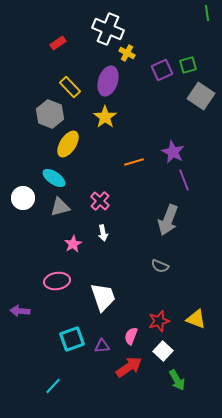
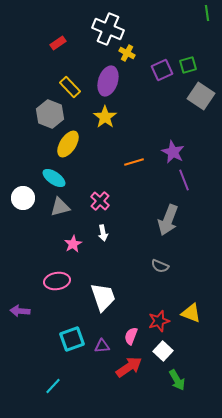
yellow triangle: moved 5 px left, 6 px up
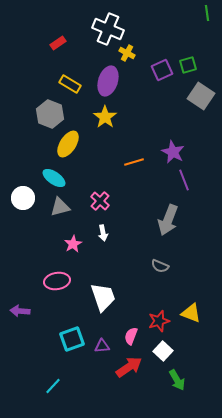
yellow rectangle: moved 3 px up; rotated 15 degrees counterclockwise
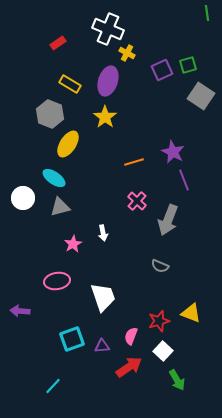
pink cross: moved 37 px right
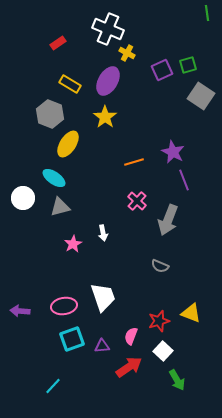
purple ellipse: rotated 12 degrees clockwise
pink ellipse: moved 7 px right, 25 px down
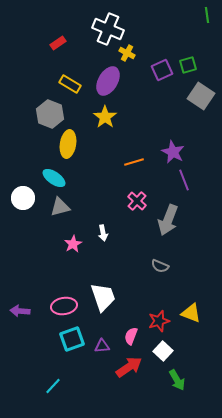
green line: moved 2 px down
yellow ellipse: rotated 24 degrees counterclockwise
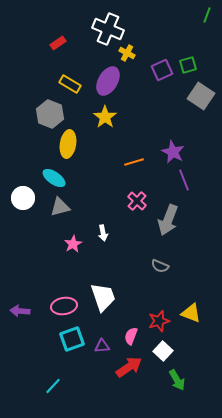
green line: rotated 28 degrees clockwise
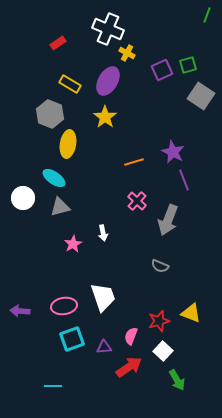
purple triangle: moved 2 px right, 1 px down
cyan line: rotated 48 degrees clockwise
